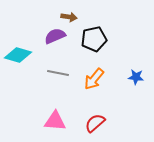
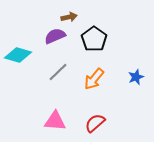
brown arrow: rotated 21 degrees counterclockwise
black pentagon: rotated 25 degrees counterclockwise
gray line: moved 1 px up; rotated 55 degrees counterclockwise
blue star: rotated 28 degrees counterclockwise
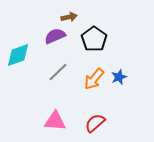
cyan diamond: rotated 36 degrees counterclockwise
blue star: moved 17 px left
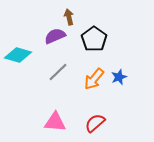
brown arrow: rotated 91 degrees counterclockwise
cyan diamond: rotated 36 degrees clockwise
pink triangle: moved 1 px down
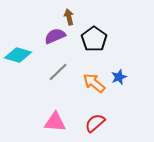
orange arrow: moved 4 px down; rotated 90 degrees clockwise
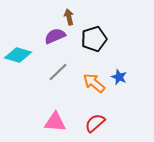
black pentagon: rotated 20 degrees clockwise
blue star: rotated 28 degrees counterclockwise
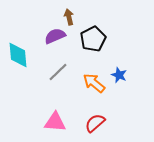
black pentagon: moved 1 px left; rotated 10 degrees counterclockwise
cyan diamond: rotated 68 degrees clockwise
blue star: moved 2 px up
